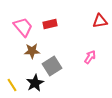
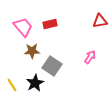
gray square: rotated 24 degrees counterclockwise
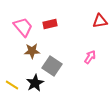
yellow line: rotated 24 degrees counterclockwise
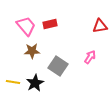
red triangle: moved 5 px down
pink trapezoid: moved 3 px right, 1 px up
gray square: moved 6 px right
yellow line: moved 1 px right, 3 px up; rotated 24 degrees counterclockwise
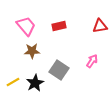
red rectangle: moved 9 px right, 2 px down
pink arrow: moved 2 px right, 4 px down
gray square: moved 1 px right, 4 px down
yellow line: rotated 40 degrees counterclockwise
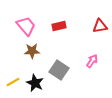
black star: rotated 18 degrees counterclockwise
